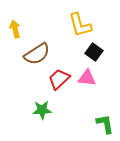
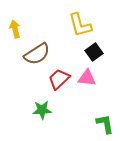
black square: rotated 18 degrees clockwise
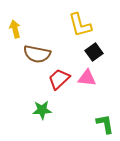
brown semicircle: rotated 44 degrees clockwise
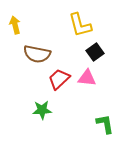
yellow arrow: moved 4 px up
black square: moved 1 px right
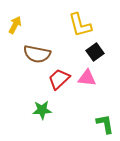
yellow arrow: rotated 42 degrees clockwise
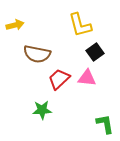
yellow arrow: rotated 48 degrees clockwise
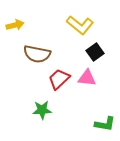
yellow L-shape: rotated 36 degrees counterclockwise
green L-shape: rotated 110 degrees clockwise
